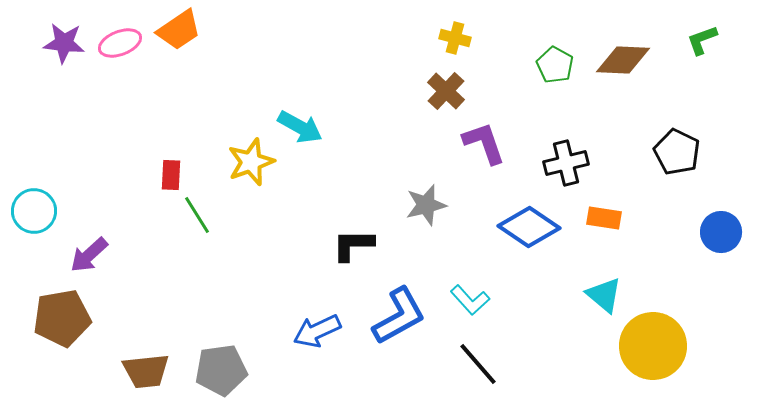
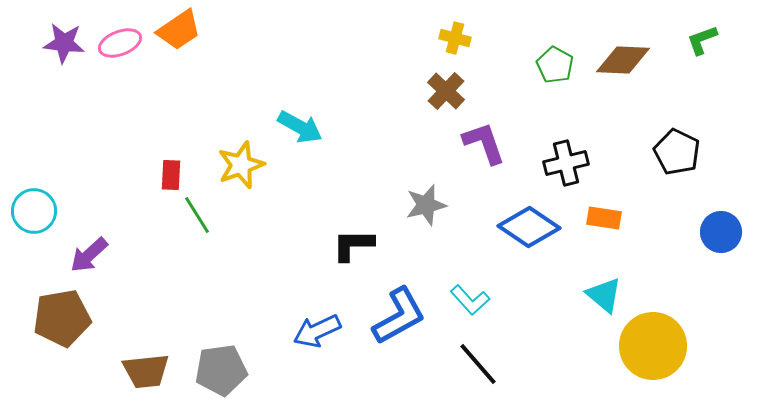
yellow star: moved 10 px left, 3 px down
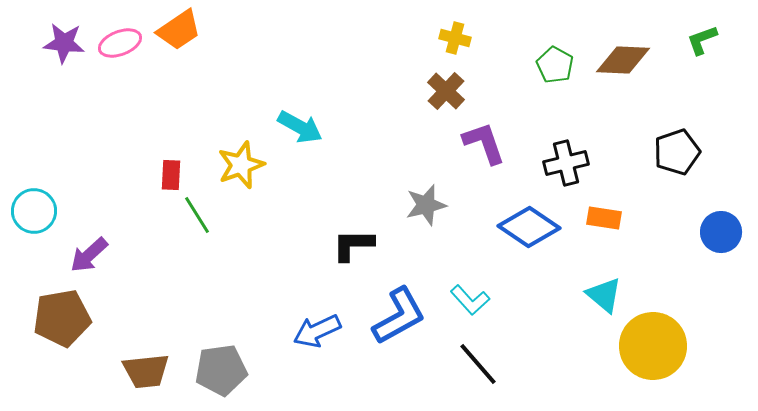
black pentagon: rotated 27 degrees clockwise
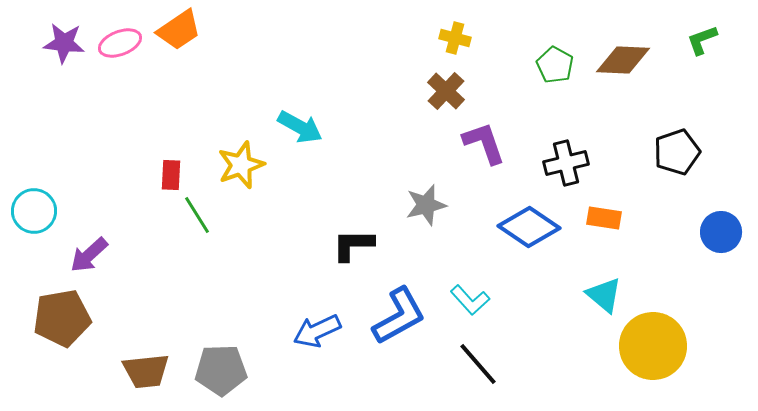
gray pentagon: rotated 6 degrees clockwise
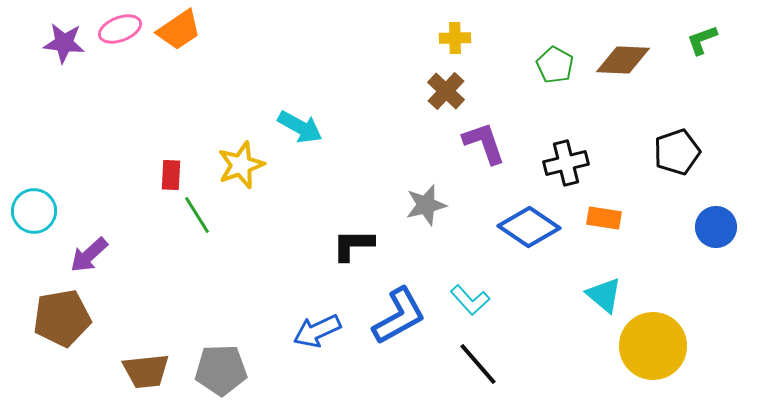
yellow cross: rotated 16 degrees counterclockwise
pink ellipse: moved 14 px up
blue circle: moved 5 px left, 5 px up
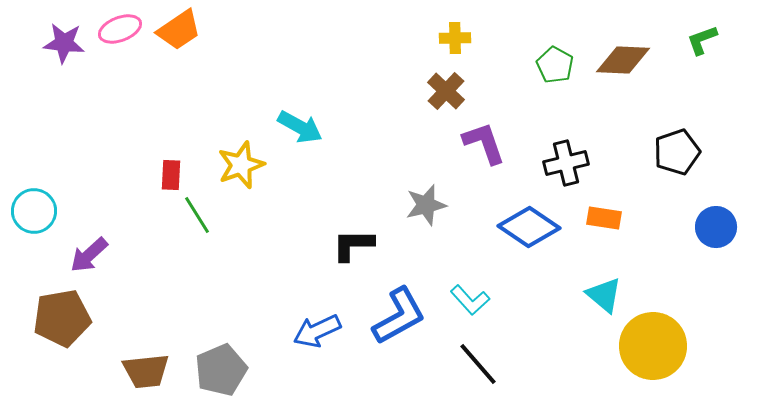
gray pentagon: rotated 21 degrees counterclockwise
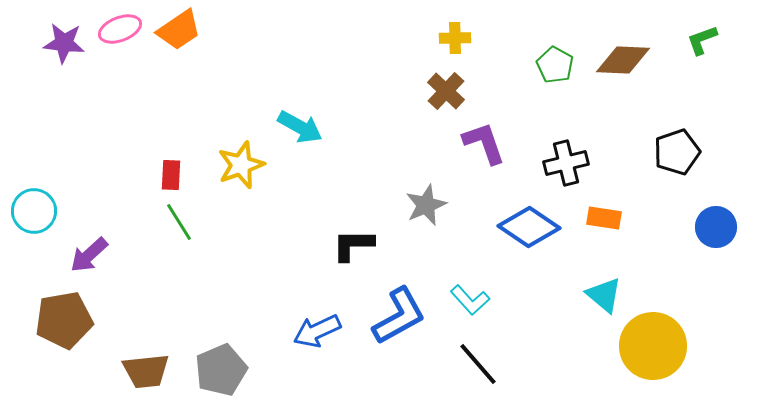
gray star: rotated 9 degrees counterclockwise
green line: moved 18 px left, 7 px down
brown pentagon: moved 2 px right, 2 px down
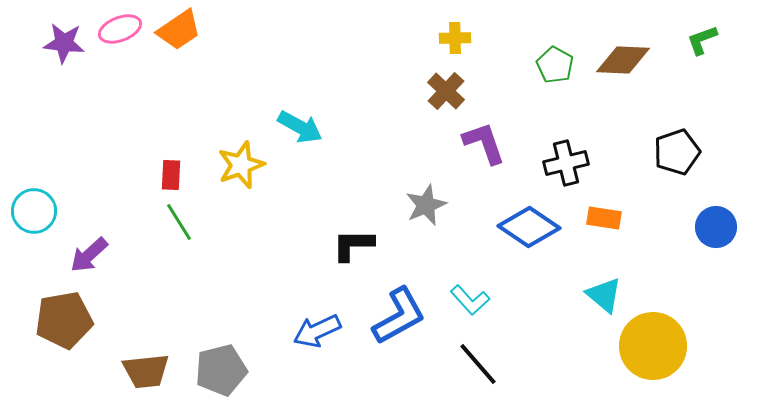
gray pentagon: rotated 9 degrees clockwise
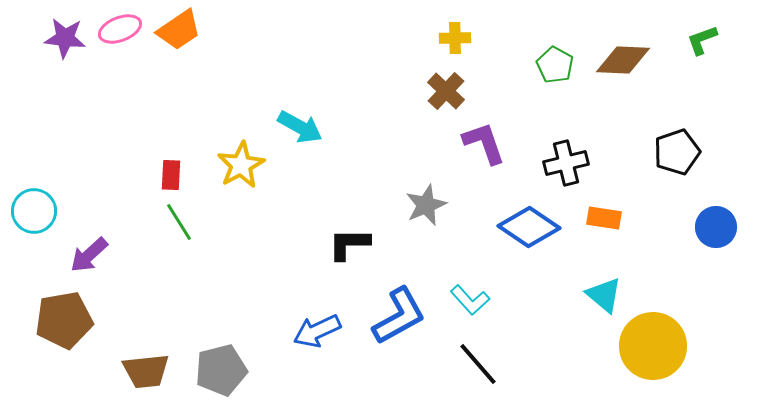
purple star: moved 1 px right, 5 px up
yellow star: rotated 9 degrees counterclockwise
black L-shape: moved 4 px left, 1 px up
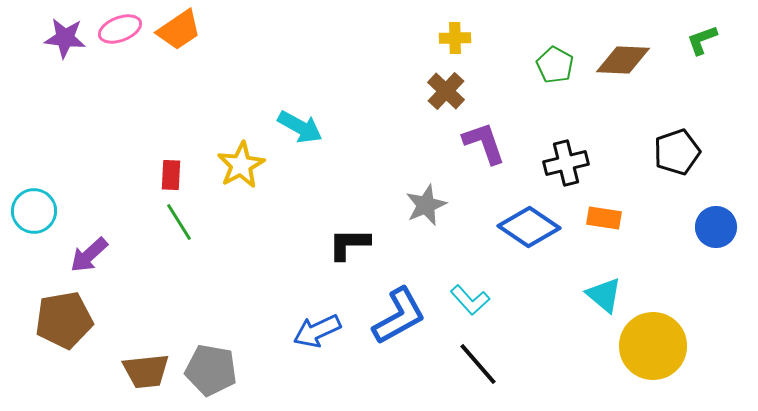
gray pentagon: moved 10 px left; rotated 24 degrees clockwise
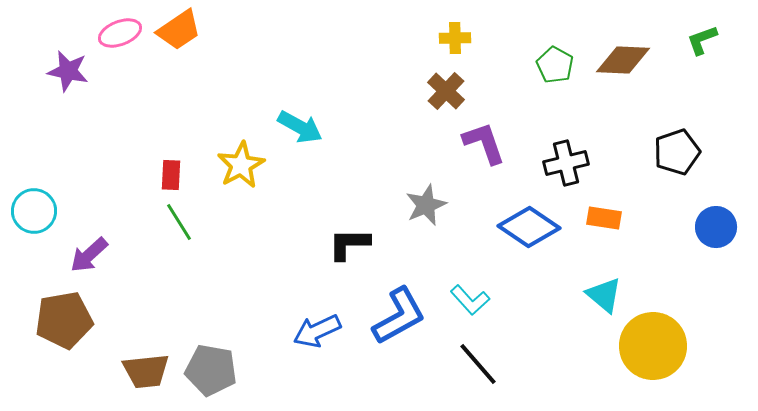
pink ellipse: moved 4 px down
purple star: moved 3 px right, 33 px down; rotated 6 degrees clockwise
